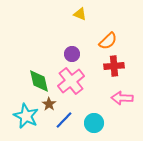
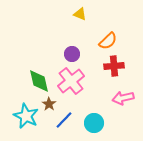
pink arrow: moved 1 px right; rotated 15 degrees counterclockwise
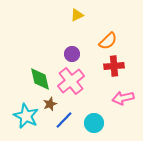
yellow triangle: moved 3 px left, 1 px down; rotated 48 degrees counterclockwise
green diamond: moved 1 px right, 2 px up
brown star: moved 1 px right; rotated 16 degrees clockwise
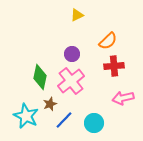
green diamond: moved 2 px up; rotated 25 degrees clockwise
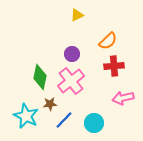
brown star: rotated 16 degrees clockwise
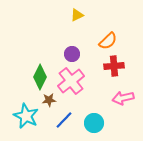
green diamond: rotated 15 degrees clockwise
brown star: moved 1 px left, 4 px up
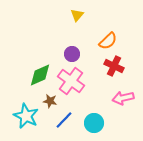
yellow triangle: rotated 24 degrees counterclockwise
red cross: rotated 30 degrees clockwise
green diamond: moved 2 px up; rotated 40 degrees clockwise
pink cross: rotated 16 degrees counterclockwise
brown star: moved 1 px right, 1 px down; rotated 16 degrees clockwise
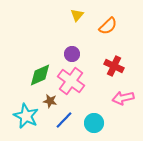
orange semicircle: moved 15 px up
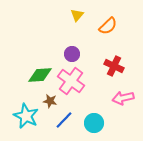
green diamond: rotated 20 degrees clockwise
